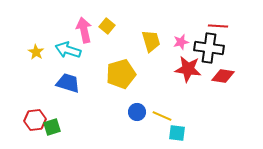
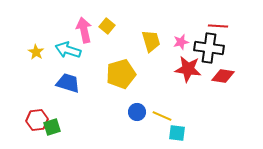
red hexagon: moved 2 px right
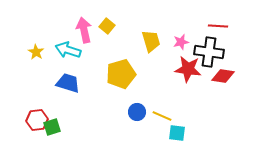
black cross: moved 4 px down
